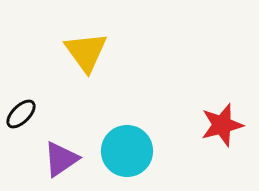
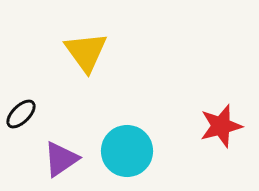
red star: moved 1 px left, 1 px down
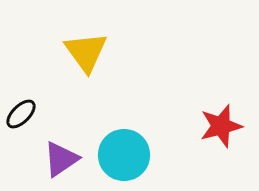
cyan circle: moved 3 px left, 4 px down
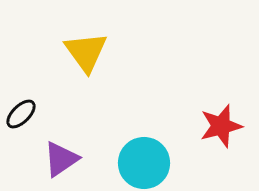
cyan circle: moved 20 px right, 8 px down
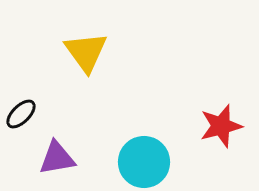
purple triangle: moved 4 px left, 1 px up; rotated 24 degrees clockwise
cyan circle: moved 1 px up
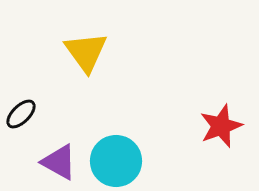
red star: rotated 6 degrees counterclockwise
purple triangle: moved 2 px right, 4 px down; rotated 39 degrees clockwise
cyan circle: moved 28 px left, 1 px up
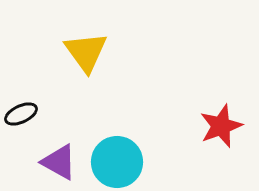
black ellipse: rotated 20 degrees clockwise
cyan circle: moved 1 px right, 1 px down
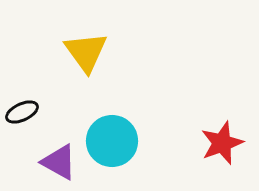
black ellipse: moved 1 px right, 2 px up
red star: moved 1 px right, 17 px down
cyan circle: moved 5 px left, 21 px up
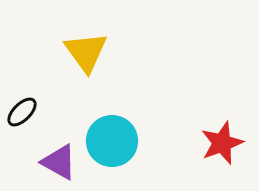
black ellipse: rotated 20 degrees counterclockwise
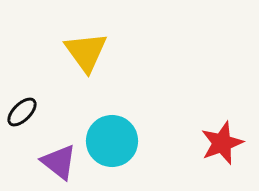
purple triangle: rotated 9 degrees clockwise
